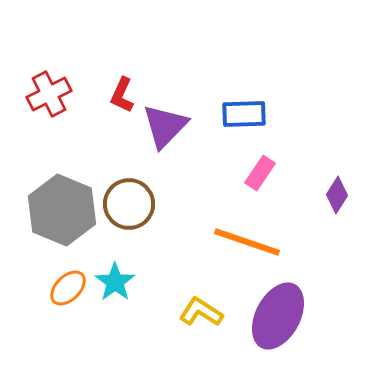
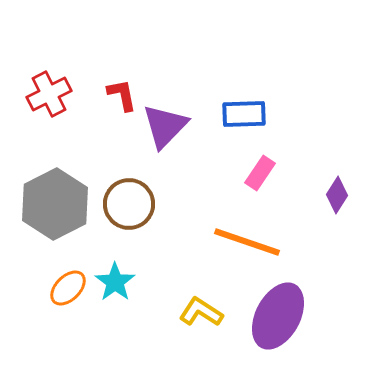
red L-shape: rotated 144 degrees clockwise
gray hexagon: moved 7 px left, 6 px up; rotated 10 degrees clockwise
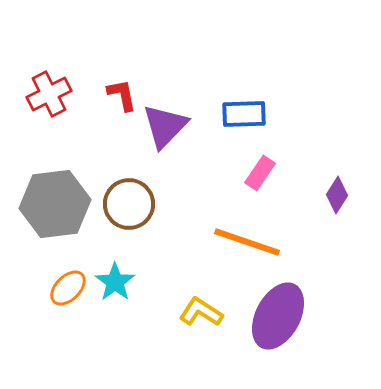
gray hexagon: rotated 20 degrees clockwise
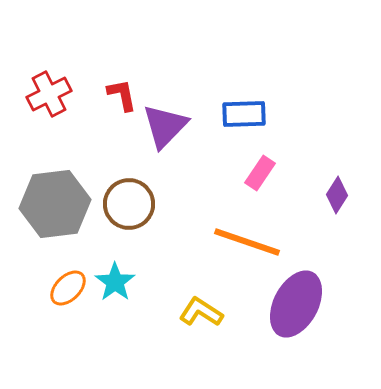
purple ellipse: moved 18 px right, 12 px up
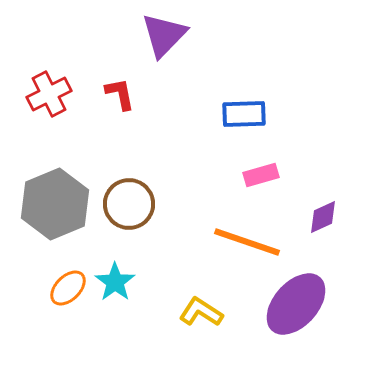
red L-shape: moved 2 px left, 1 px up
purple triangle: moved 1 px left, 91 px up
pink rectangle: moved 1 px right, 2 px down; rotated 40 degrees clockwise
purple diamond: moved 14 px left, 22 px down; rotated 33 degrees clockwise
gray hexagon: rotated 16 degrees counterclockwise
purple ellipse: rotated 14 degrees clockwise
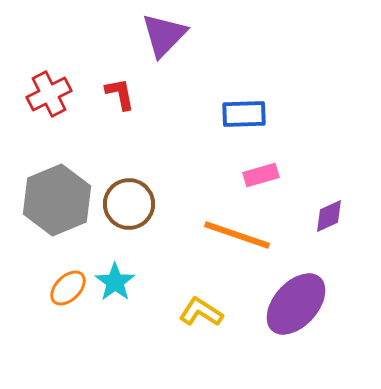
gray hexagon: moved 2 px right, 4 px up
purple diamond: moved 6 px right, 1 px up
orange line: moved 10 px left, 7 px up
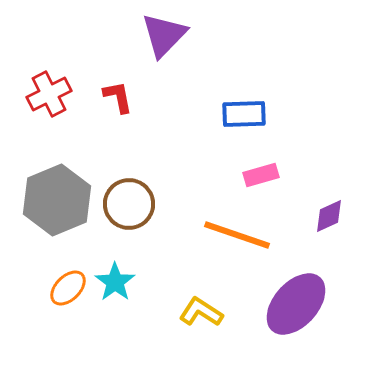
red L-shape: moved 2 px left, 3 px down
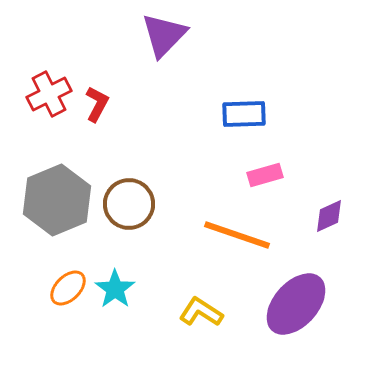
red L-shape: moved 21 px left, 7 px down; rotated 39 degrees clockwise
pink rectangle: moved 4 px right
cyan star: moved 7 px down
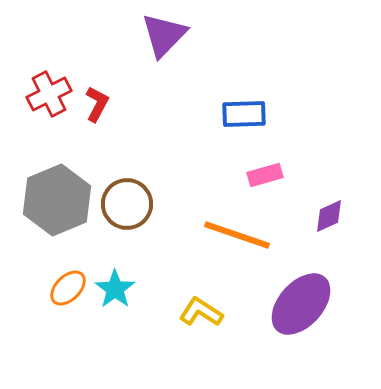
brown circle: moved 2 px left
purple ellipse: moved 5 px right
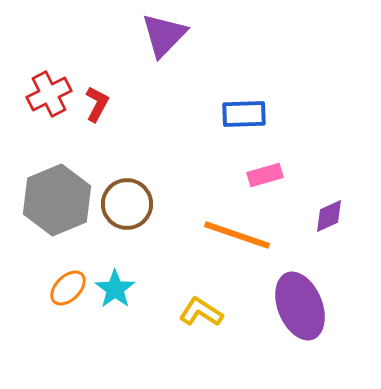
purple ellipse: moved 1 px left, 2 px down; rotated 64 degrees counterclockwise
